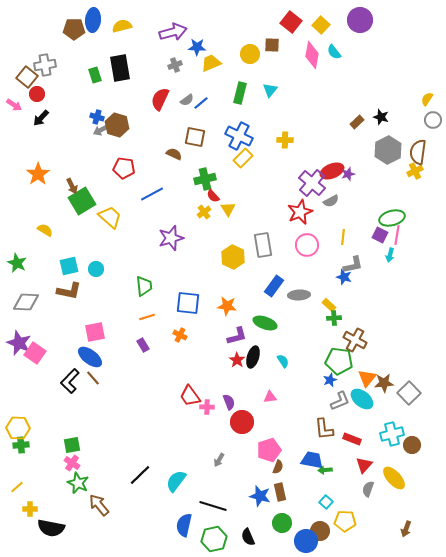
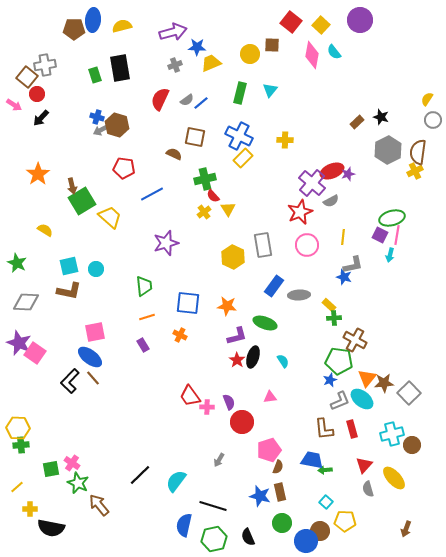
brown arrow at (72, 186): rotated 14 degrees clockwise
purple star at (171, 238): moved 5 px left, 5 px down
red rectangle at (352, 439): moved 10 px up; rotated 54 degrees clockwise
green square at (72, 445): moved 21 px left, 24 px down
gray semicircle at (368, 489): rotated 35 degrees counterclockwise
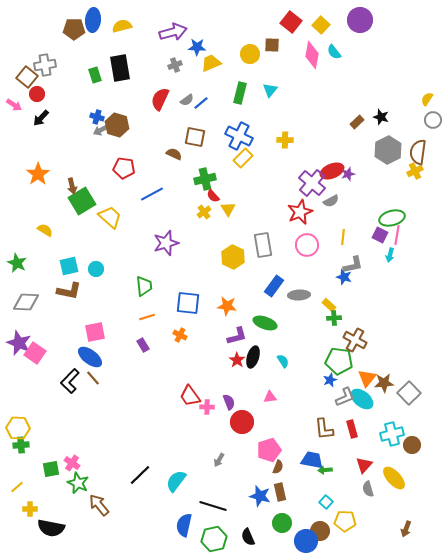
gray L-shape at (340, 401): moved 5 px right, 4 px up
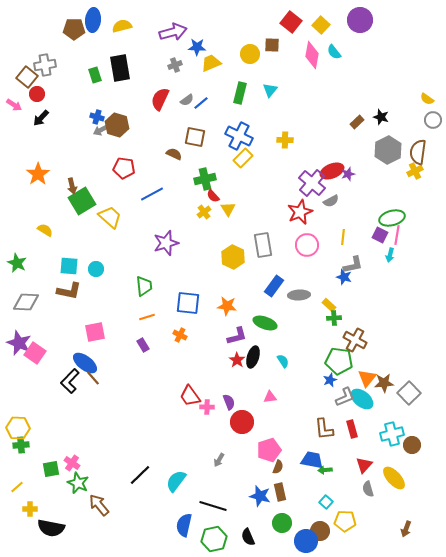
yellow semicircle at (427, 99): rotated 88 degrees counterclockwise
cyan square at (69, 266): rotated 18 degrees clockwise
blue ellipse at (90, 357): moved 5 px left, 6 px down
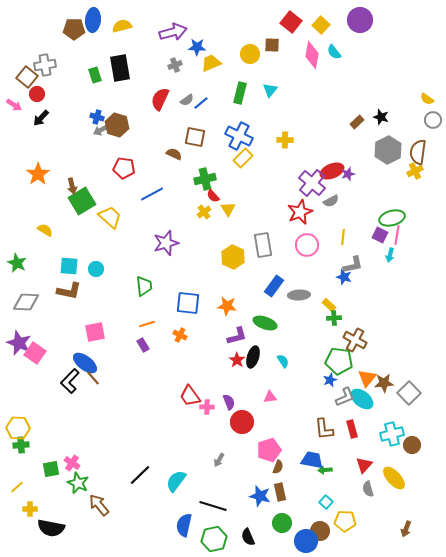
orange line at (147, 317): moved 7 px down
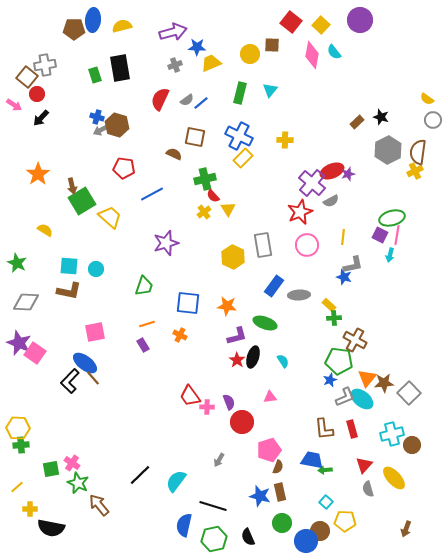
green trapezoid at (144, 286): rotated 25 degrees clockwise
